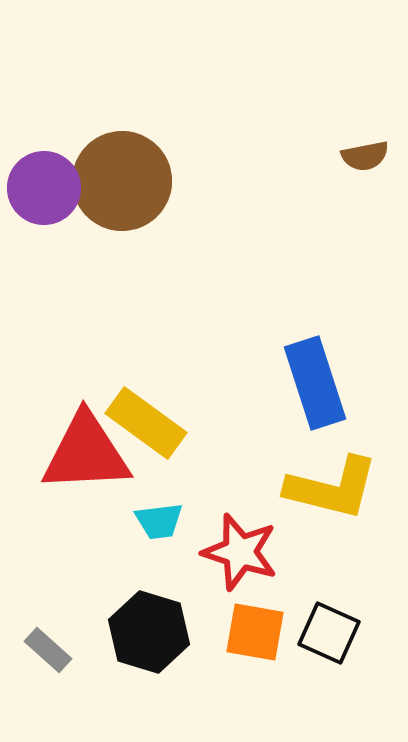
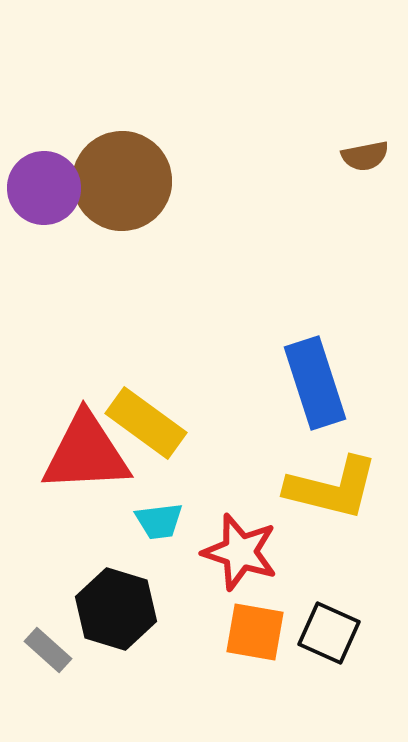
black hexagon: moved 33 px left, 23 px up
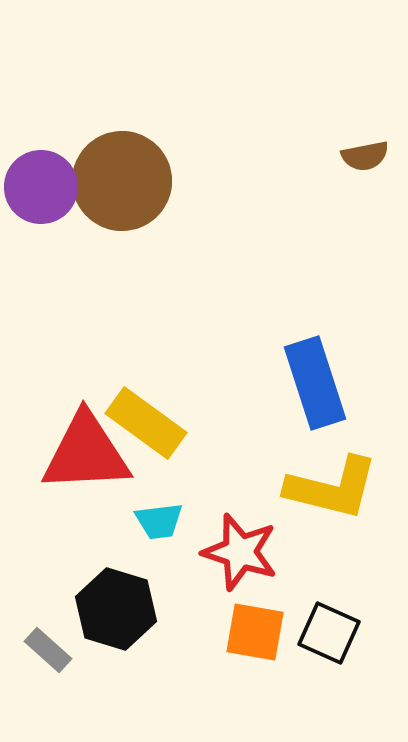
purple circle: moved 3 px left, 1 px up
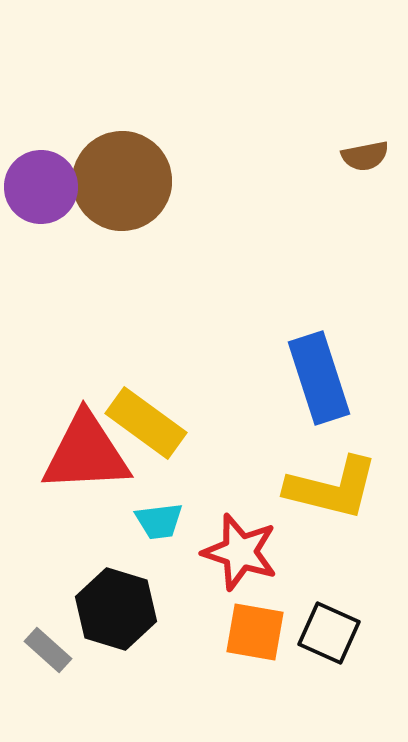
blue rectangle: moved 4 px right, 5 px up
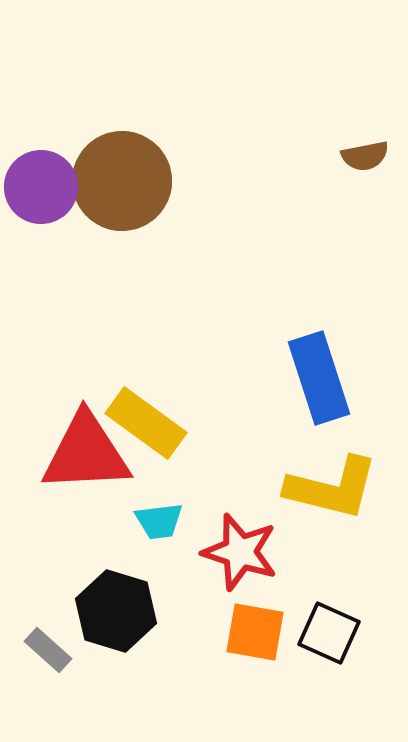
black hexagon: moved 2 px down
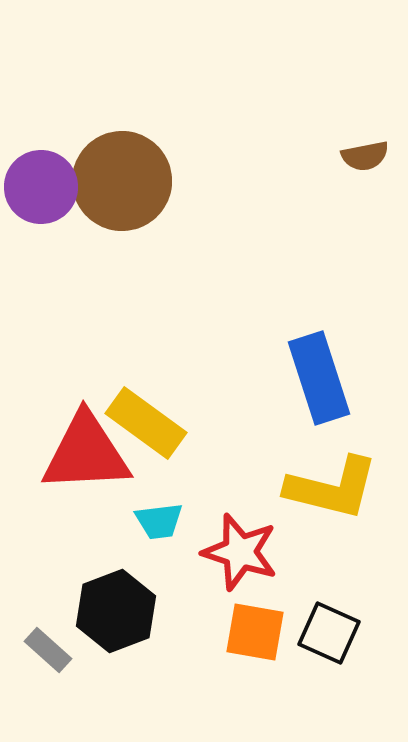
black hexagon: rotated 22 degrees clockwise
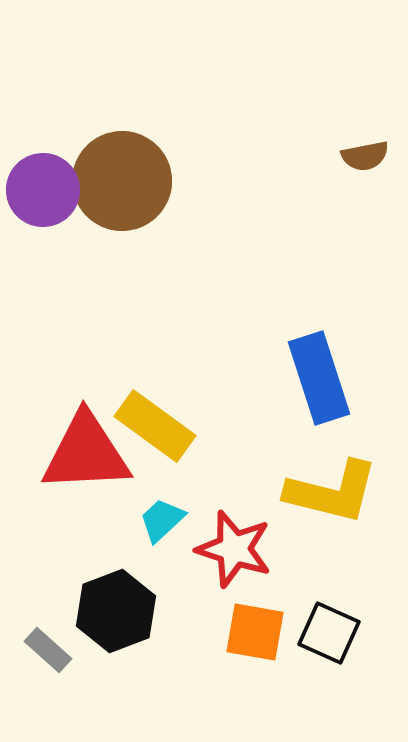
purple circle: moved 2 px right, 3 px down
yellow rectangle: moved 9 px right, 3 px down
yellow L-shape: moved 4 px down
cyan trapezoid: moved 3 px right, 1 px up; rotated 144 degrees clockwise
red star: moved 6 px left, 3 px up
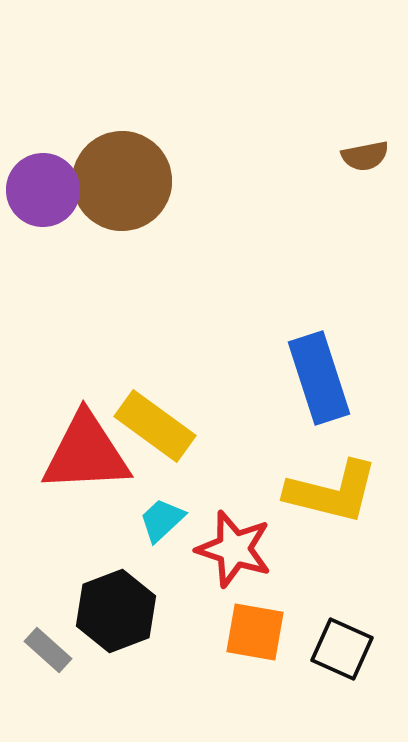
black square: moved 13 px right, 16 px down
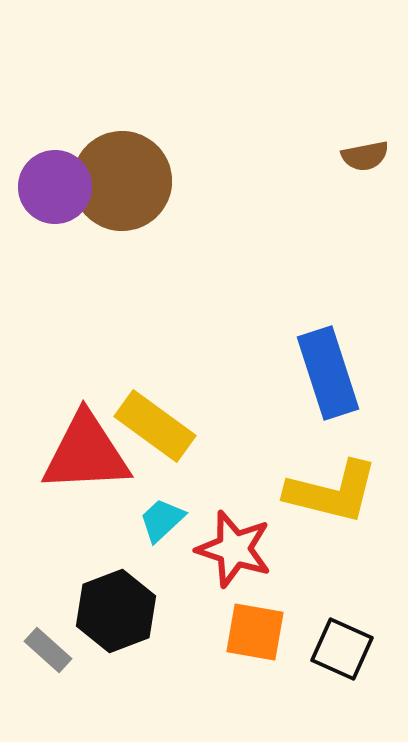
purple circle: moved 12 px right, 3 px up
blue rectangle: moved 9 px right, 5 px up
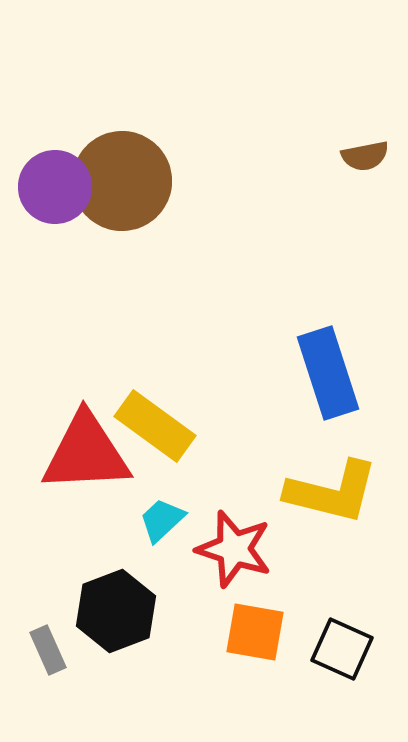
gray rectangle: rotated 24 degrees clockwise
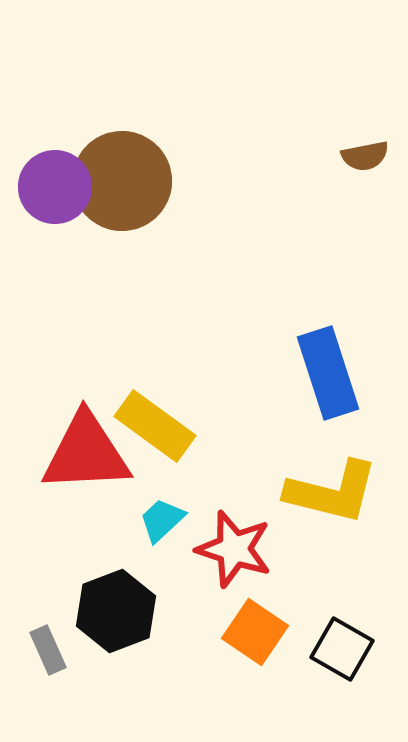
orange square: rotated 24 degrees clockwise
black square: rotated 6 degrees clockwise
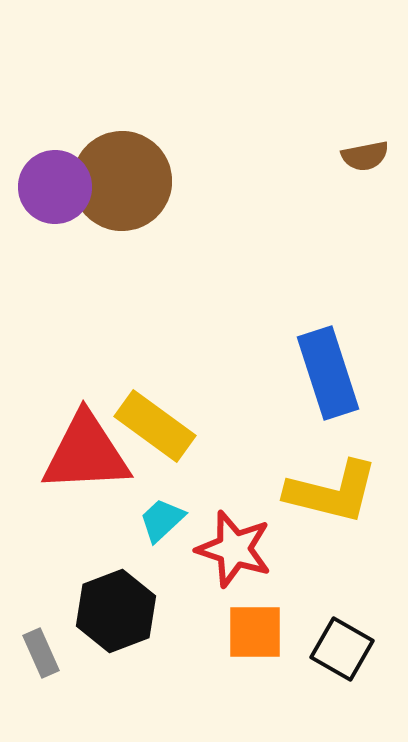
orange square: rotated 34 degrees counterclockwise
gray rectangle: moved 7 px left, 3 px down
